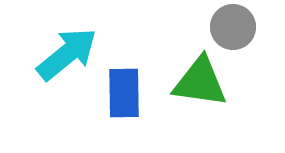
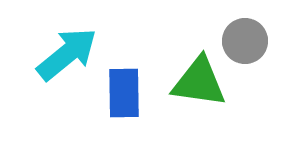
gray circle: moved 12 px right, 14 px down
green triangle: moved 1 px left
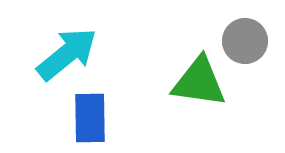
blue rectangle: moved 34 px left, 25 px down
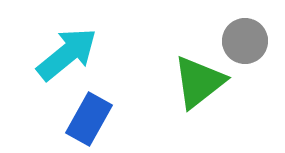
green triangle: rotated 46 degrees counterclockwise
blue rectangle: moved 1 px left, 1 px down; rotated 30 degrees clockwise
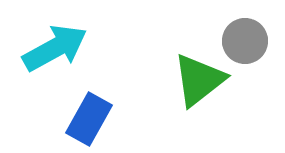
cyan arrow: moved 12 px left, 6 px up; rotated 10 degrees clockwise
green triangle: moved 2 px up
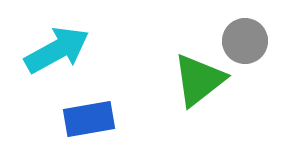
cyan arrow: moved 2 px right, 2 px down
blue rectangle: rotated 51 degrees clockwise
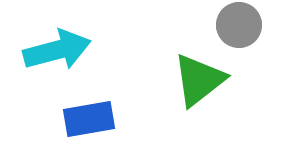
gray circle: moved 6 px left, 16 px up
cyan arrow: rotated 14 degrees clockwise
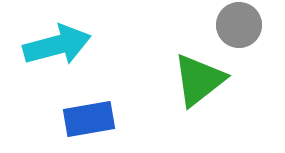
cyan arrow: moved 5 px up
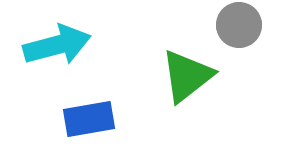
green triangle: moved 12 px left, 4 px up
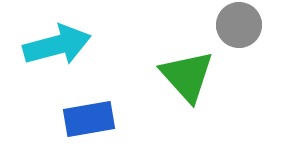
green triangle: rotated 34 degrees counterclockwise
